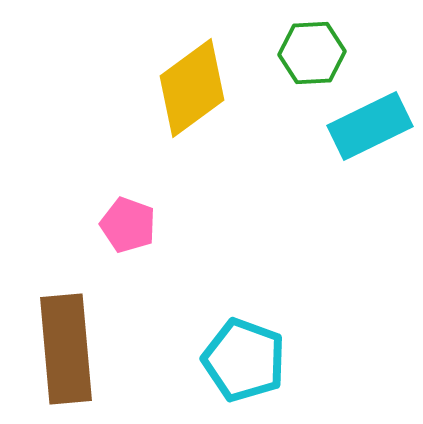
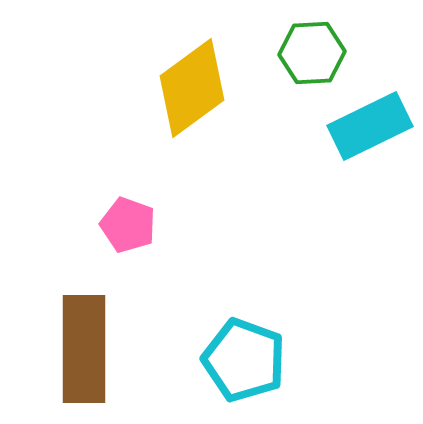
brown rectangle: moved 18 px right; rotated 5 degrees clockwise
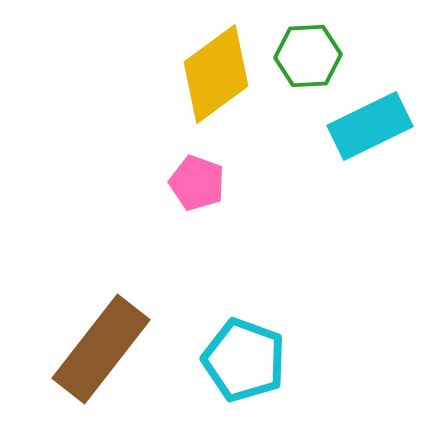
green hexagon: moved 4 px left, 3 px down
yellow diamond: moved 24 px right, 14 px up
pink pentagon: moved 69 px right, 42 px up
brown rectangle: moved 17 px right; rotated 38 degrees clockwise
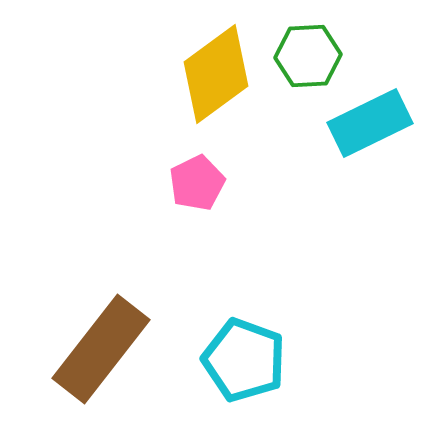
cyan rectangle: moved 3 px up
pink pentagon: rotated 26 degrees clockwise
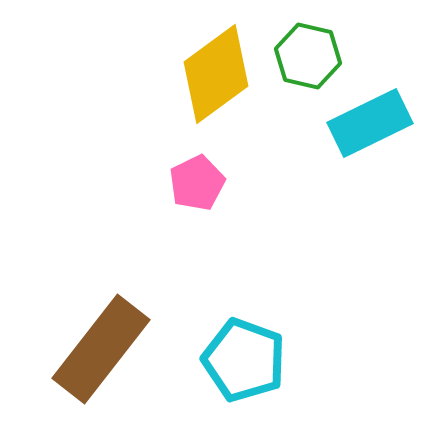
green hexagon: rotated 16 degrees clockwise
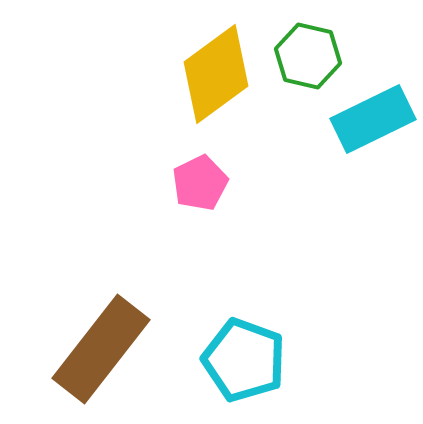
cyan rectangle: moved 3 px right, 4 px up
pink pentagon: moved 3 px right
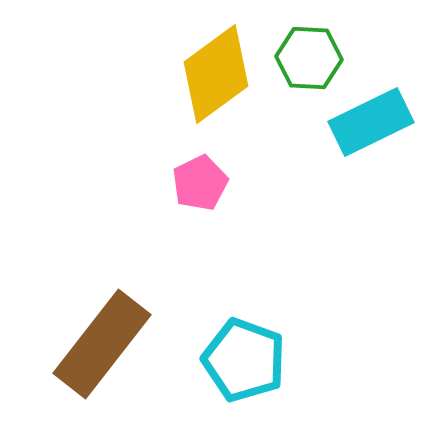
green hexagon: moved 1 px right, 2 px down; rotated 10 degrees counterclockwise
cyan rectangle: moved 2 px left, 3 px down
brown rectangle: moved 1 px right, 5 px up
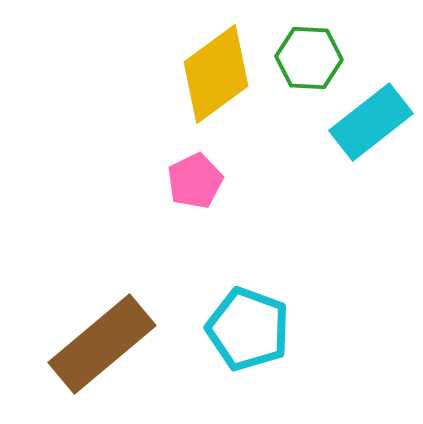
cyan rectangle: rotated 12 degrees counterclockwise
pink pentagon: moved 5 px left, 2 px up
brown rectangle: rotated 12 degrees clockwise
cyan pentagon: moved 4 px right, 31 px up
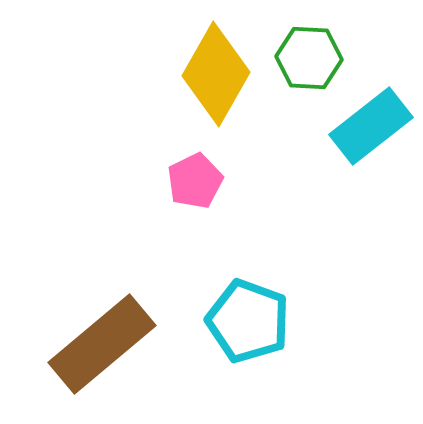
yellow diamond: rotated 24 degrees counterclockwise
cyan rectangle: moved 4 px down
cyan pentagon: moved 8 px up
